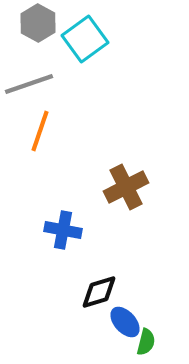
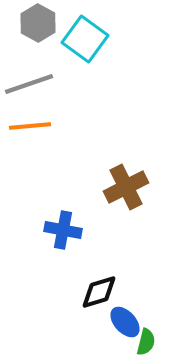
cyan square: rotated 18 degrees counterclockwise
orange line: moved 10 px left, 5 px up; rotated 66 degrees clockwise
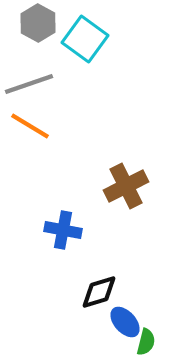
orange line: rotated 36 degrees clockwise
brown cross: moved 1 px up
